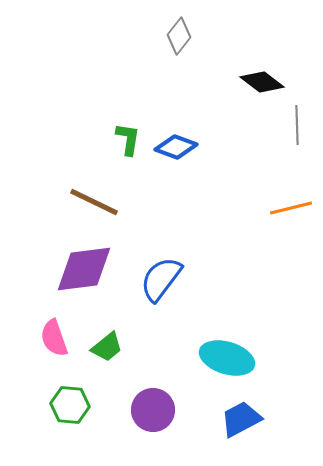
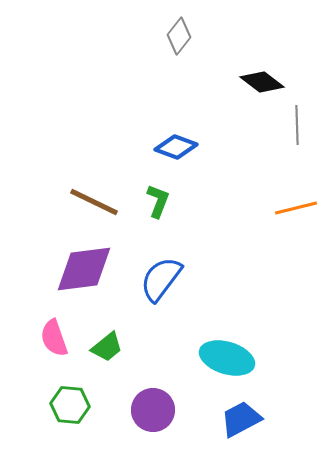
green L-shape: moved 30 px right, 62 px down; rotated 12 degrees clockwise
orange line: moved 5 px right
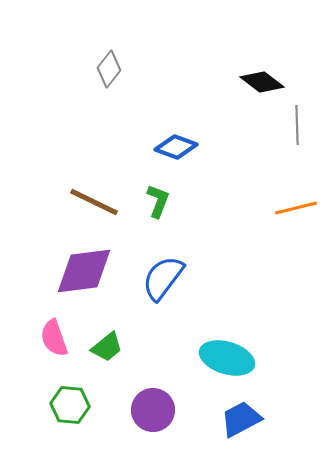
gray diamond: moved 70 px left, 33 px down
purple diamond: moved 2 px down
blue semicircle: moved 2 px right, 1 px up
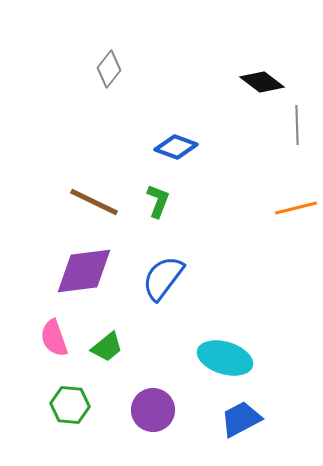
cyan ellipse: moved 2 px left
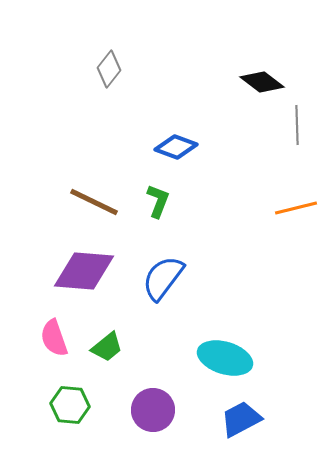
purple diamond: rotated 12 degrees clockwise
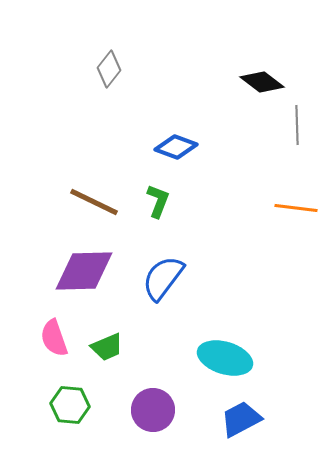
orange line: rotated 21 degrees clockwise
purple diamond: rotated 6 degrees counterclockwise
green trapezoid: rotated 16 degrees clockwise
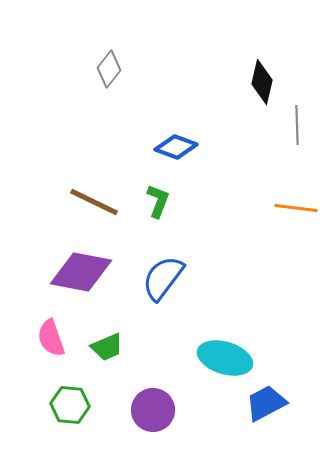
black diamond: rotated 66 degrees clockwise
purple diamond: moved 3 px left, 1 px down; rotated 12 degrees clockwise
pink semicircle: moved 3 px left
blue trapezoid: moved 25 px right, 16 px up
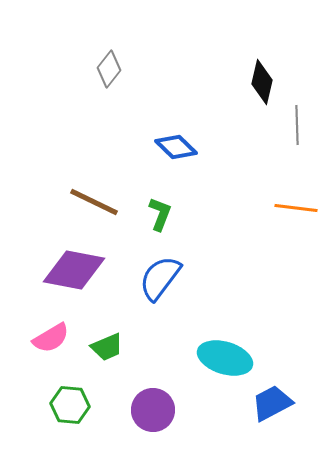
blue diamond: rotated 24 degrees clockwise
green L-shape: moved 2 px right, 13 px down
purple diamond: moved 7 px left, 2 px up
blue semicircle: moved 3 px left
pink semicircle: rotated 102 degrees counterclockwise
blue trapezoid: moved 6 px right
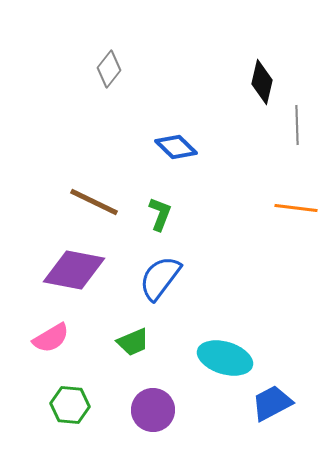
green trapezoid: moved 26 px right, 5 px up
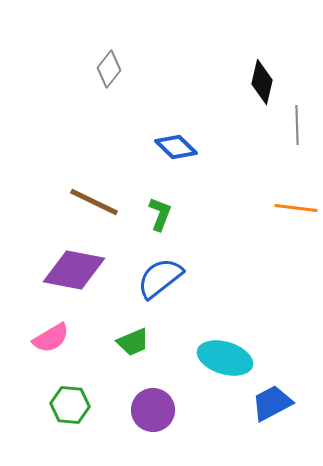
blue semicircle: rotated 15 degrees clockwise
